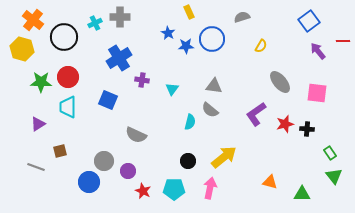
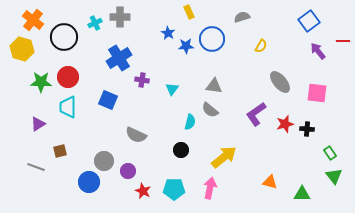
black circle at (188, 161): moved 7 px left, 11 px up
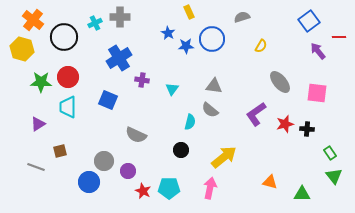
red line at (343, 41): moved 4 px left, 4 px up
cyan pentagon at (174, 189): moved 5 px left, 1 px up
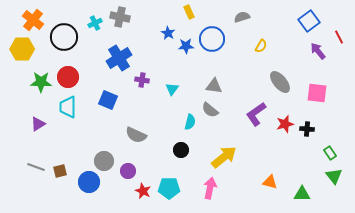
gray cross at (120, 17): rotated 12 degrees clockwise
red line at (339, 37): rotated 64 degrees clockwise
yellow hexagon at (22, 49): rotated 15 degrees counterclockwise
brown square at (60, 151): moved 20 px down
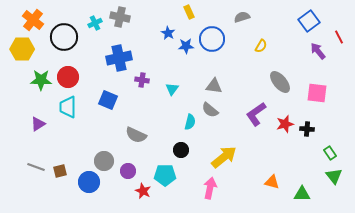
blue cross at (119, 58): rotated 20 degrees clockwise
green star at (41, 82): moved 2 px up
orange triangle at (270, 182): moved 2 px right
cyan pentagon at (169, 188): moved 4 px left, 13 px up
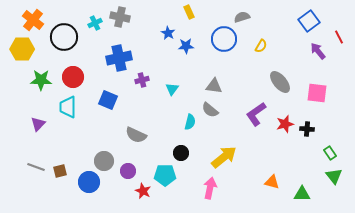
blue circle at (212, 39): moved 12 px right
red circle at (68, 77): moved 5 px right
purple cross at (142, 80): rotated 24 degrees counterclockwise
purple triangle at (38, 124): rotated 14 degrees counterclockwise
black circle at (181, 150): moved 3 px down
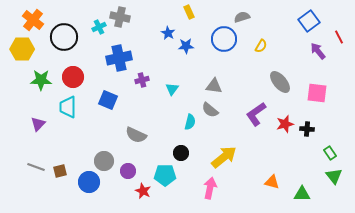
cyan cross at (95, 23): moved 4 px right, 4 px down
